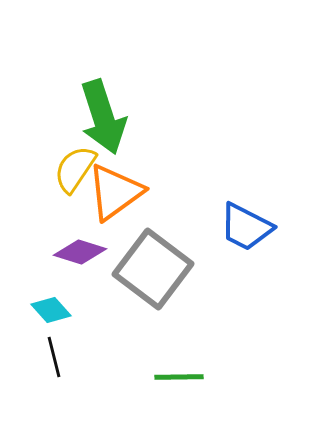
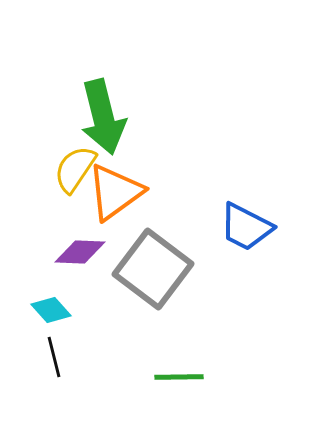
green arrow: rotated 4 degrees clockwise
purple diamond: rotated 15 degrees counterclockwise
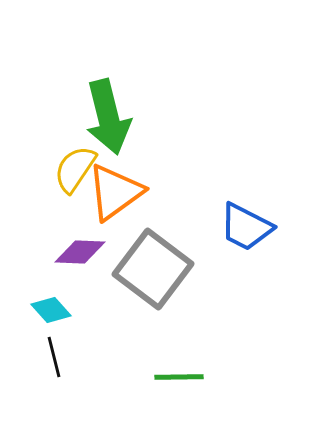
green arrow: moved 5 px right
